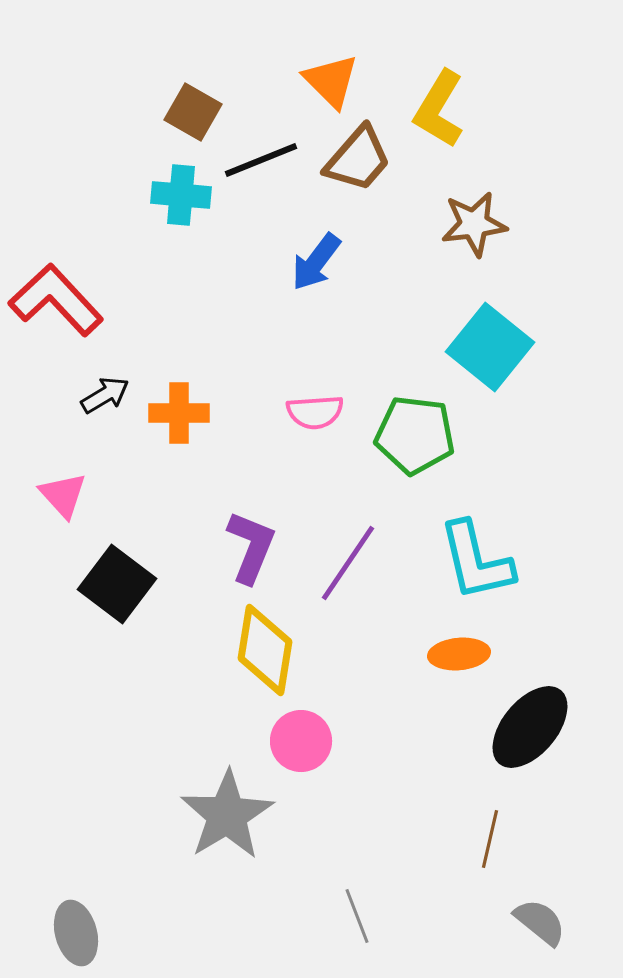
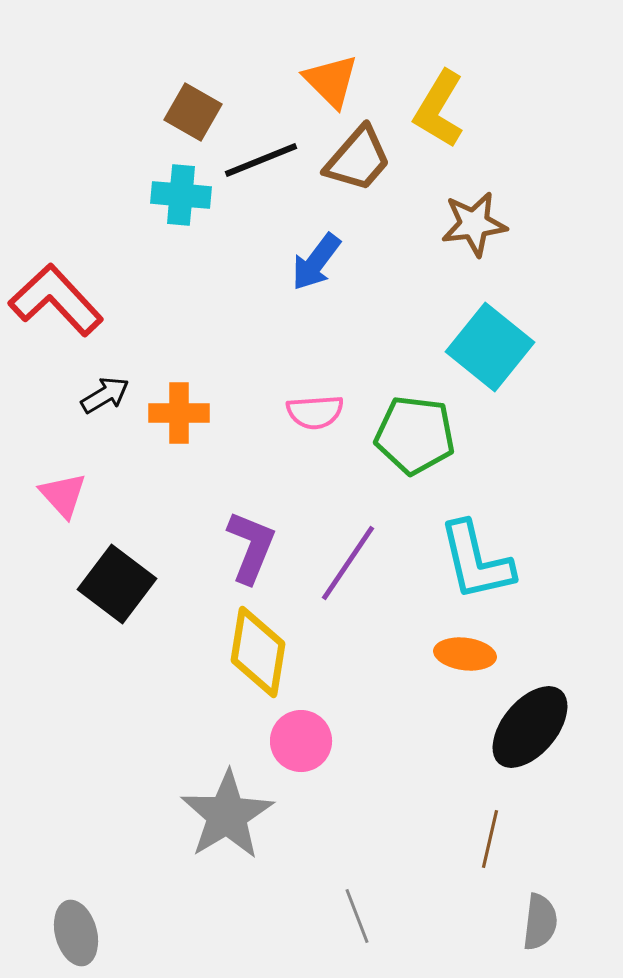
yellow diamond: moved 7 px left, 2 px down
orange ellipse: moved 6 px right; rotated 12 degrees clockwise
gray semicircle: rotated 58 degrees clockwise
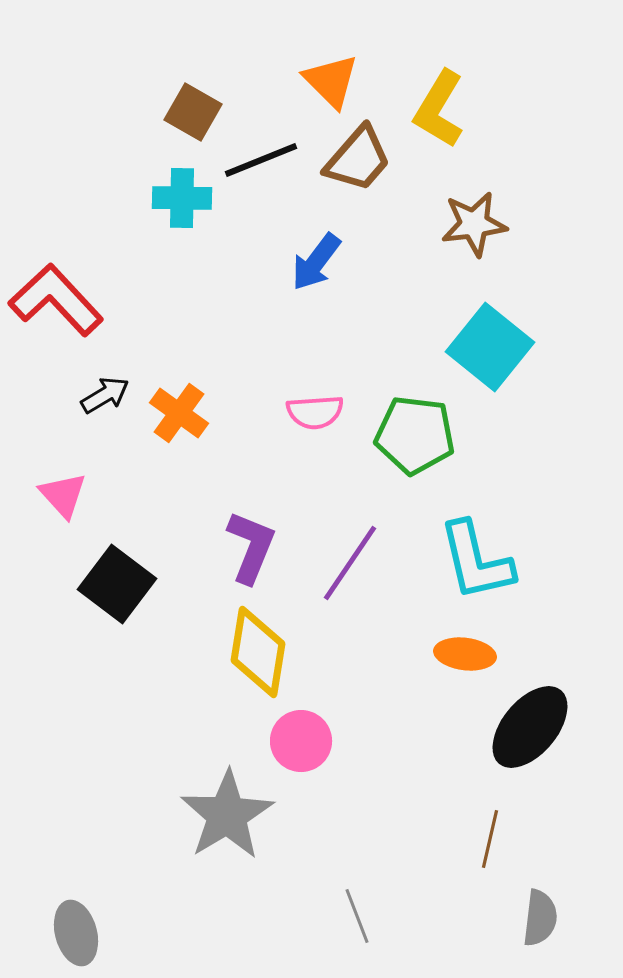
cyan cross: moved 1 px right, 3 px down; rotated 4 degrees counterclockwise
orange cross: rotated 36 degrees clockwise
purple line: moved 2 px right
gray semicircle: moved 4 px up
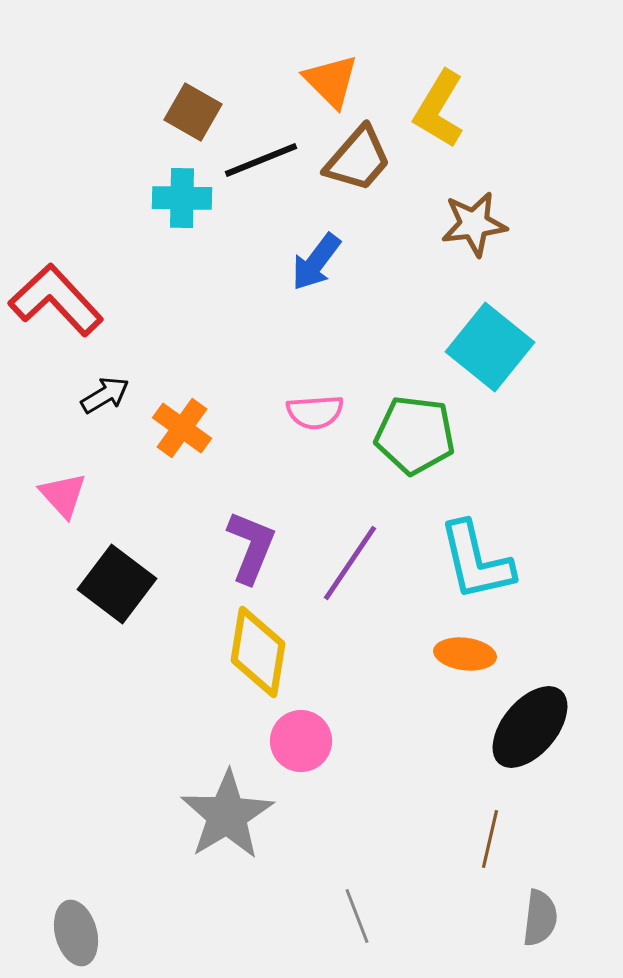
orange cross: moved 3 px right, 15 px down
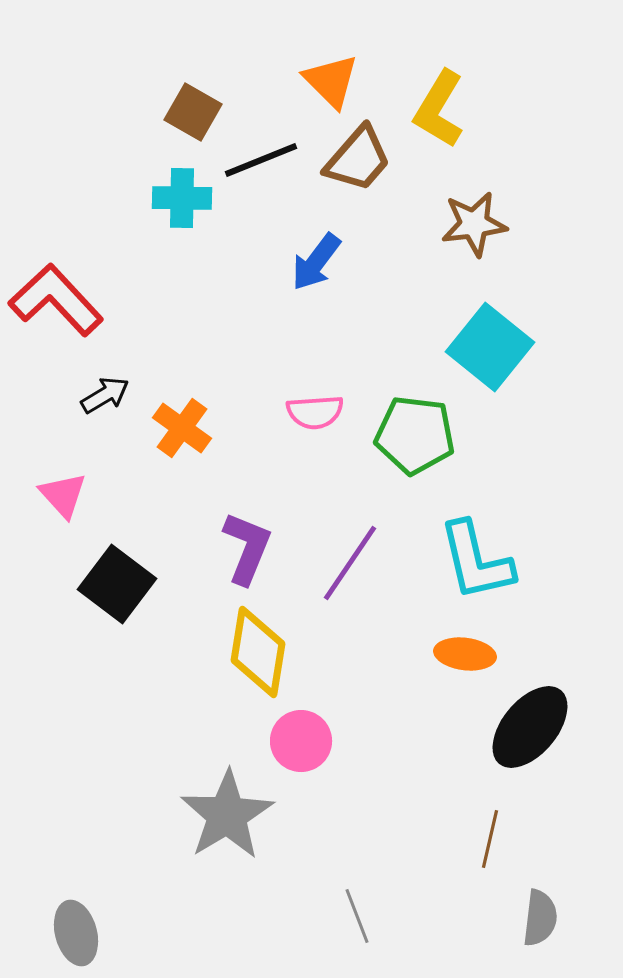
purple L-shape: moved 4 px left, 1 px down
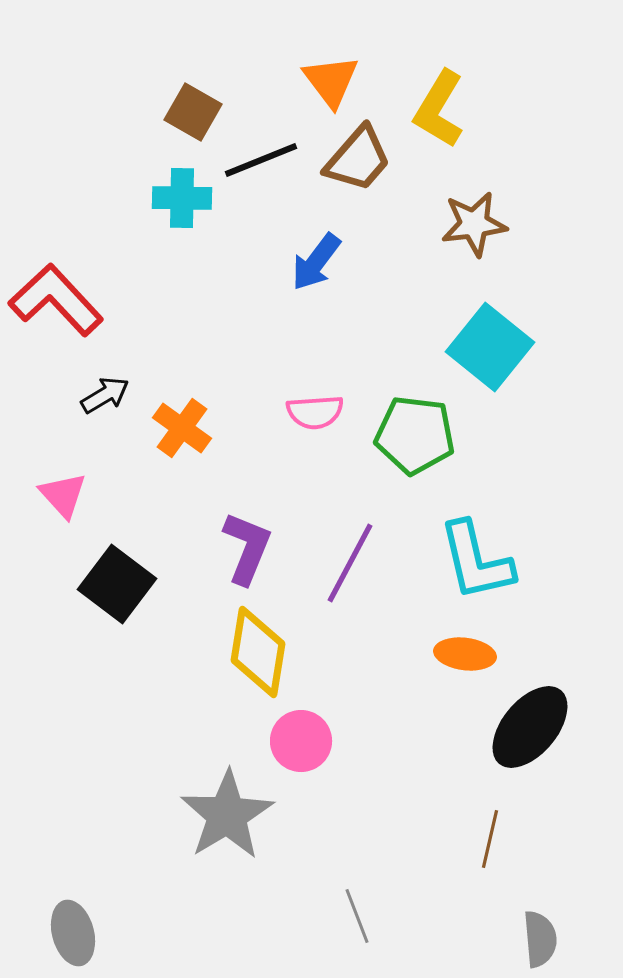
orange triangle: rotated 8 degrees clockwise
purple line: rotated 6 degrees counterclockwise
gray semicircle: moved 21 px down; rotated 12 degrees counterclockwise
gray ellipse: moved 3 px left
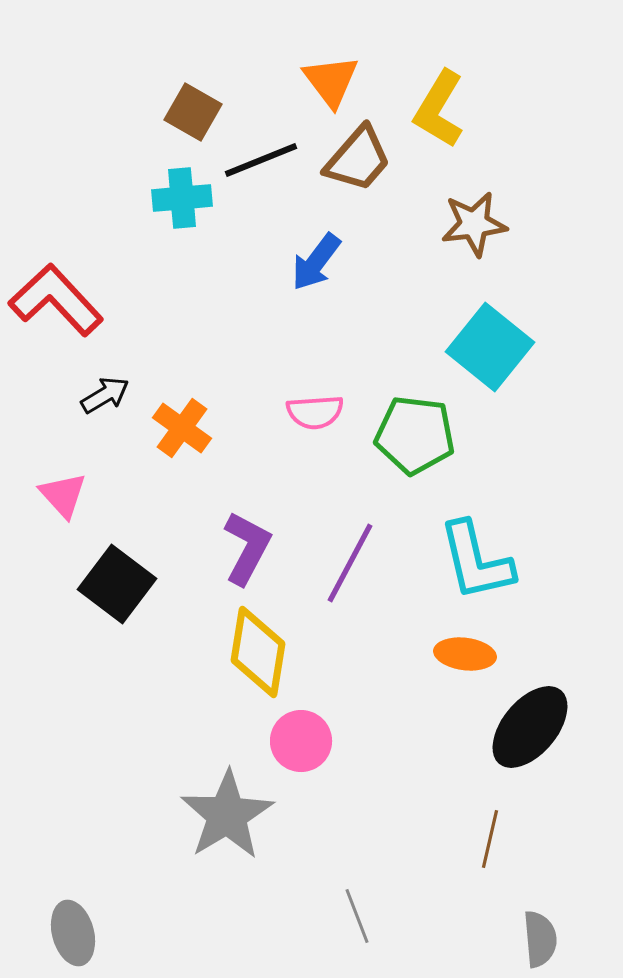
cyan cross: rotated 6 degrees counterclockwise
purple L-shape: rotated 6 degrees clockwise
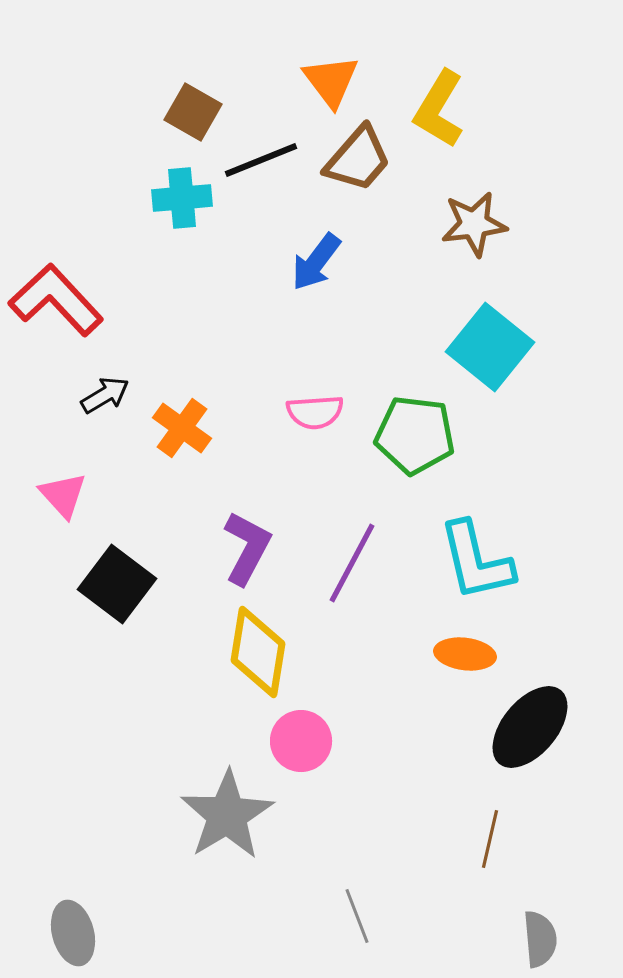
purple line: moved 2 px right
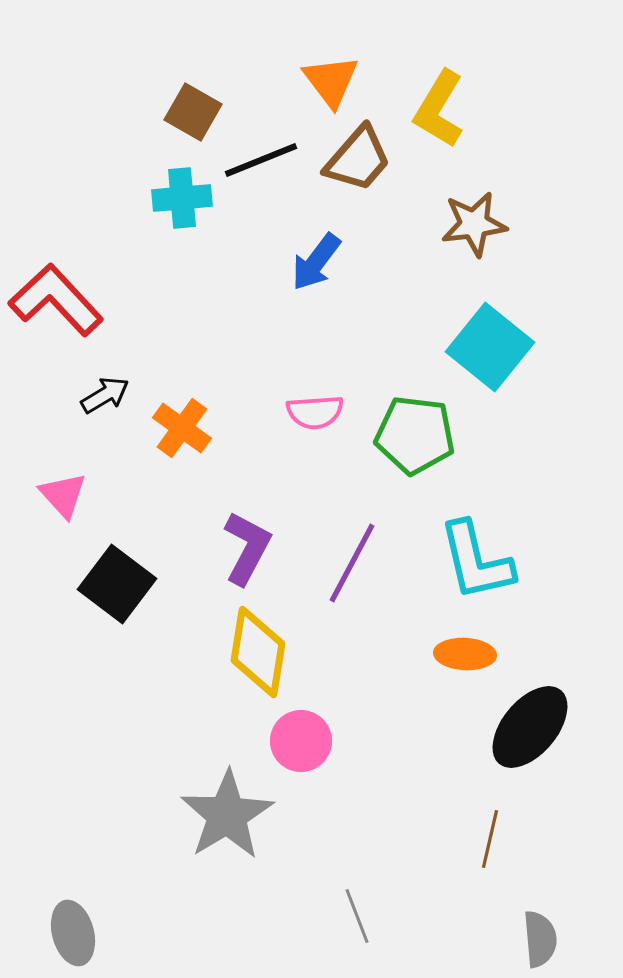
orange ellipse: rotated 4 degrees counterclockwise
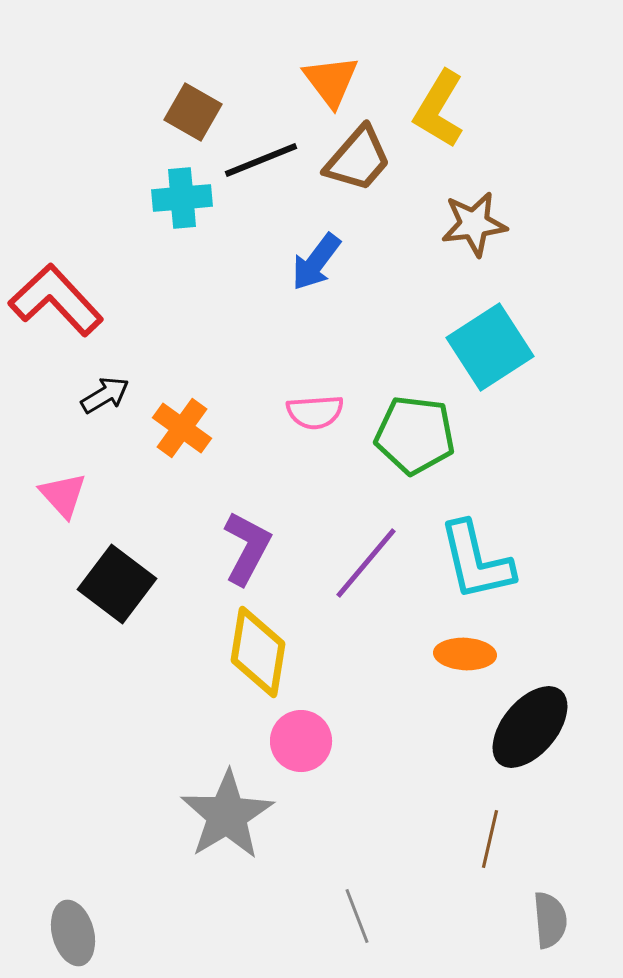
cyan square: rotated 18 degrees clockwise
purple line: moved 14 px right; rotated 12 degrees clockwise
gray semicircle: moved 10 px right, 19 px up
